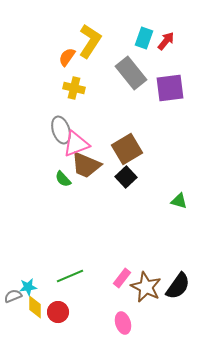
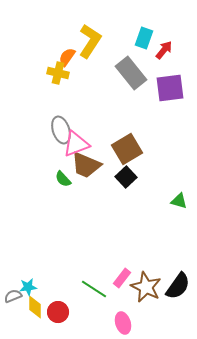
red arrow: moved 2 px left, 9 px down
yellow cross: moved 16 px left, 15 px up
green line: moved 24 px right, 13 px down; rotated 56 degrees clockwise
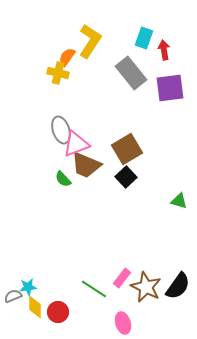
red arrow: rotated 48 degrees counterclockwise
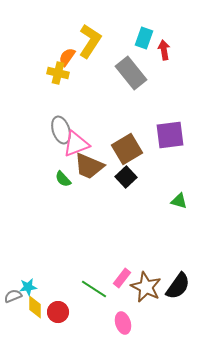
purple square: moved 47 px down
brown trapezoid: moved 3 px right, 1 px down
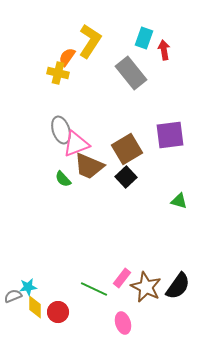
green line: rotated 8 degrees counterclockwise
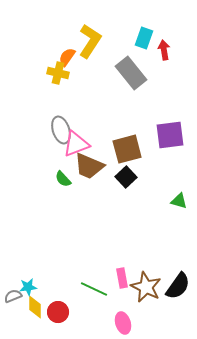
brown square: rotated 16 degrees clockwise
pink rectangle: rotated 48 degrees counterclockwise
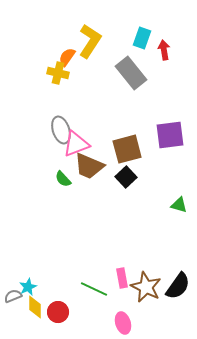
cyan rectangle: moved 2 px left
green triangle: moved 4 px down
cyan star: rotated 18 degrees counterclockwise
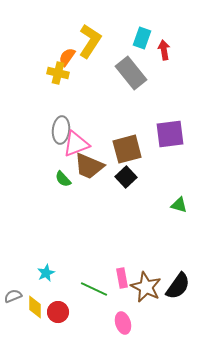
gray ellipse: rotated 24 degrees clockwise
purple square: moved 1 px up
cyan star: moved 18 px right, 14 px up
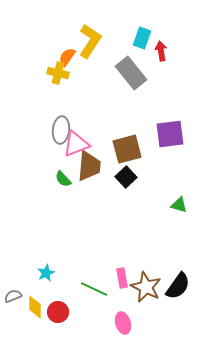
red arrow: moved 3 px left, 1 px down
brown trapezoid: rotated 108 degrees counterclockwise
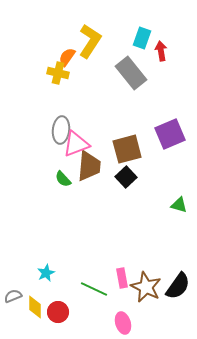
purple square: rotated 16 degrees counterclockwise
